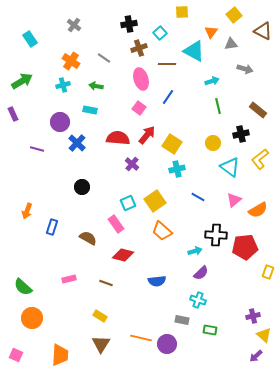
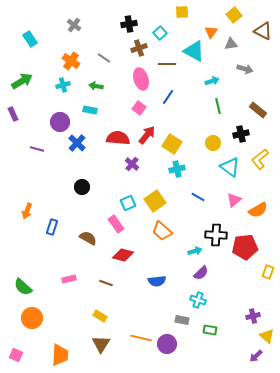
yellow triangle at (264, 335): moved 3 px right, 1 px down
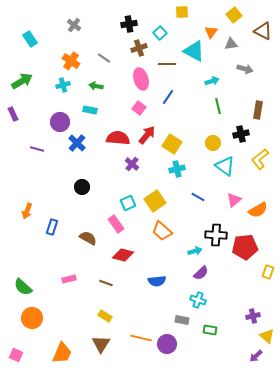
brown rectangle at (258, 110): rotated 60 degrees clockwise
cyan triangle at (230, 167): moved 5 px left, 1 px up
yellow rectangle at (100, 316): moved 5 px right
orange trapezoid at (60, 355): moved 2 px right, 2 px up; rotated 20 degrees clockwise
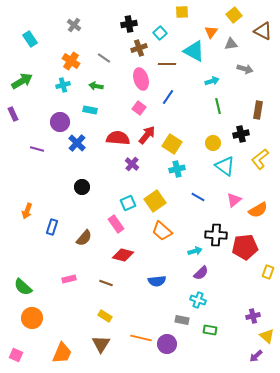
brown semicircle at (88, 238): moved 4 px left; rotated 102 degrees clockwise
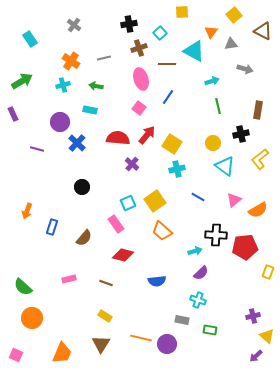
gray line at (104, 58): rotated 48 degrees counterclockwise
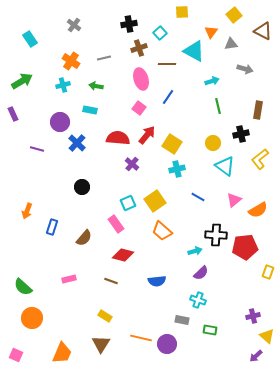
brown line at (106, 283): moved 5 px right, 2 px up
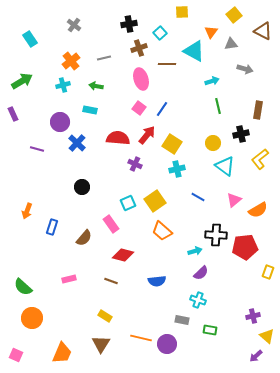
orange cross at (71, 61): rotated 18 degrees clockwise
blue line at (168, 97): moved 6 px left, 12 px down
purple cross at (132, 164): moved 3 px right; rotated 16 degrees counterclockwise
pink rectangle at (116, 224): moved 5 px left
